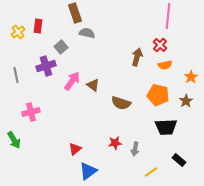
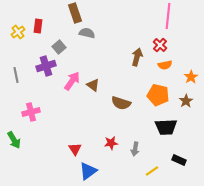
gray square: moved 2 px left
red star: moved 4 px left
red triangle: rotated 24 degrees counterclockwise
black rectangle: rotated 16 degrees counterclockwise
yellow line: moved 1 px right, 1 px up
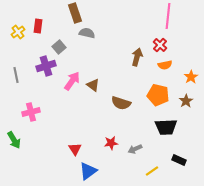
gray arrow: rotated 56 degrees clockwise
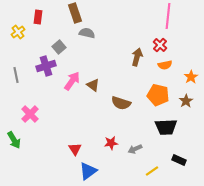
red rectangle: moved 9 px up
pink cross: moved 1 px left, 2 px down; rotated 30 degrees counterclockwise
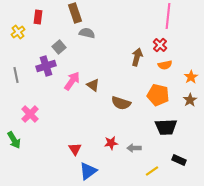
brown star: moved 4 px right, 1 px up
gray arrow: moved 1 px left, 1 px up; rotated 24 degrees clockwise
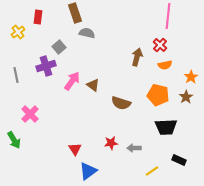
brown star: moved 4 px left, 3 px up
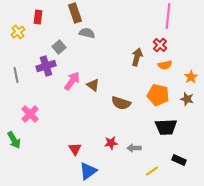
brown star: moved 1 px right, 2 px down; rotated 24 degrees counterclockwise
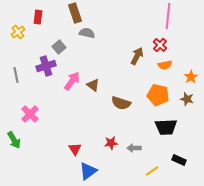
brown arrow: moved 1 px up; rotated 12 degrees clockwise
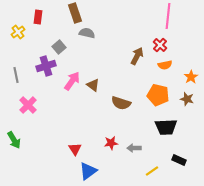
pink cross: moved 2 px left, 9 px up
